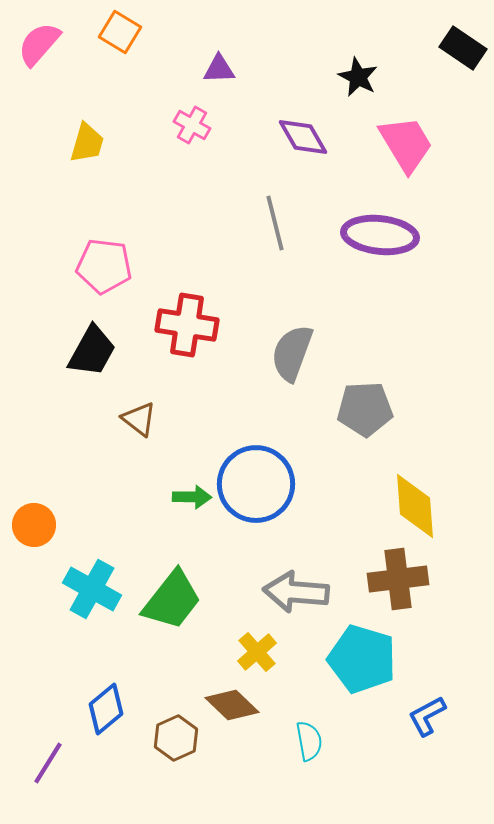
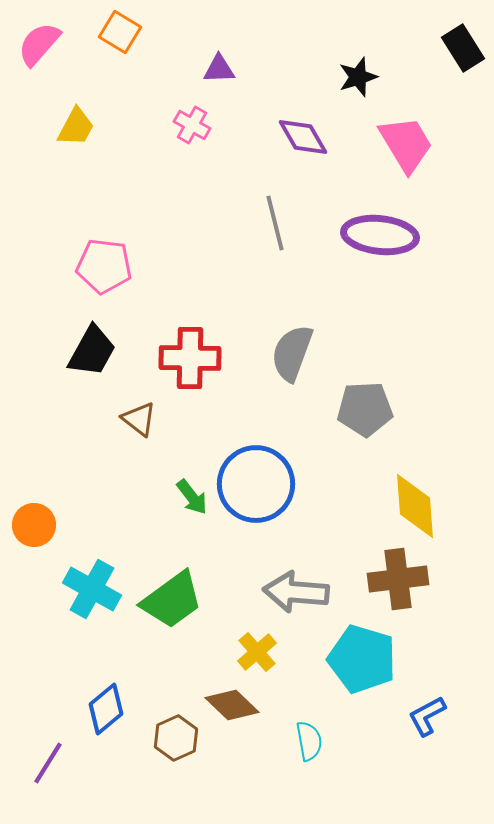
black rectangle: rotated 24 degrees clockwise
black star: rotated 27 degrees clockwise
yellow trapezoid: moved 11 px left, 16 px up; rotated 12 degrees clockwise
red cross: moved 3 px right, 33 px down; rotated 8 degrees counterclockwise
green arrow: rotated 51 degrees clockwise
green trapezoid: rotated 16 degrees clockwise
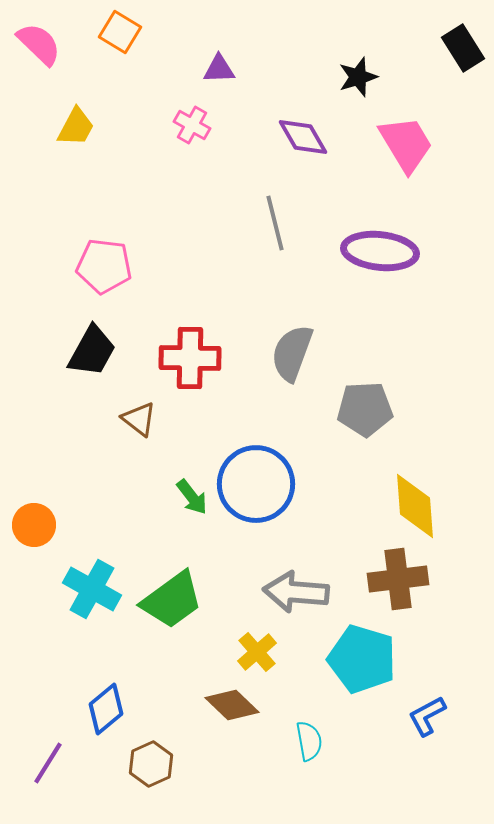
pink semicircle: rotated 93 degrees clockwise
purple ellipse: moved 16 px down
brown hexagon: moved 25 px left, 26 px down
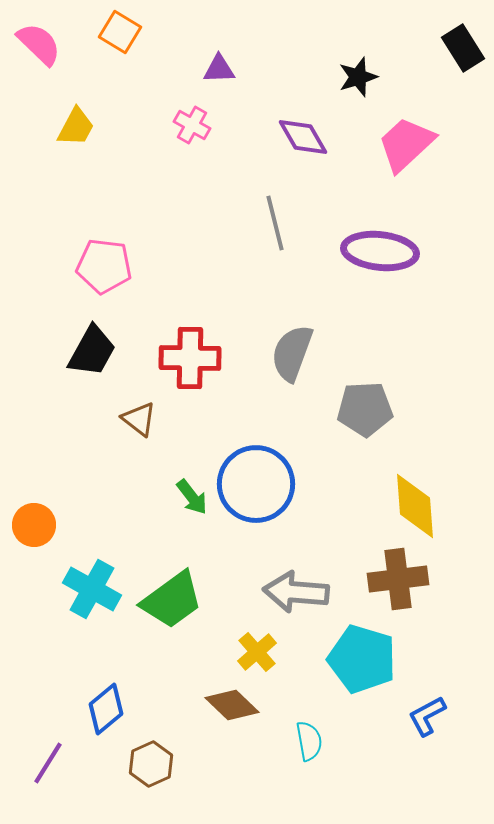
pink trapezoid: rotated 102 degrees counterclockwise
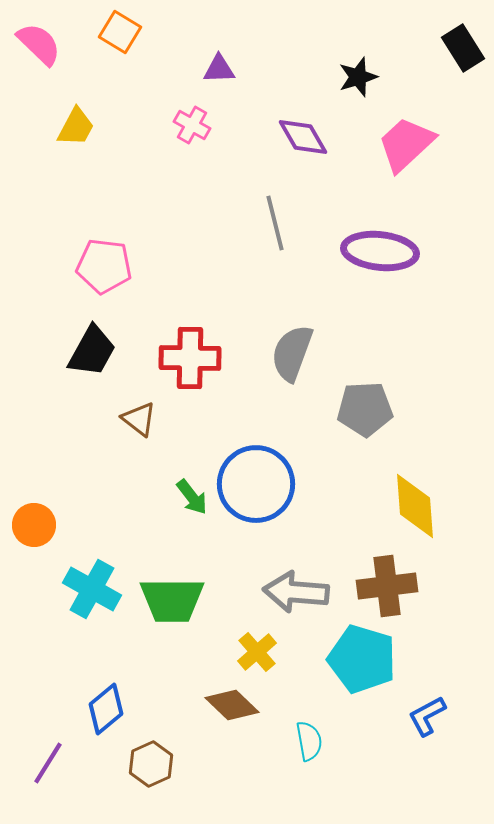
brown cross: moved 11 px left, 7 px down
green trapezoid: rotated 36 degrees clockwise
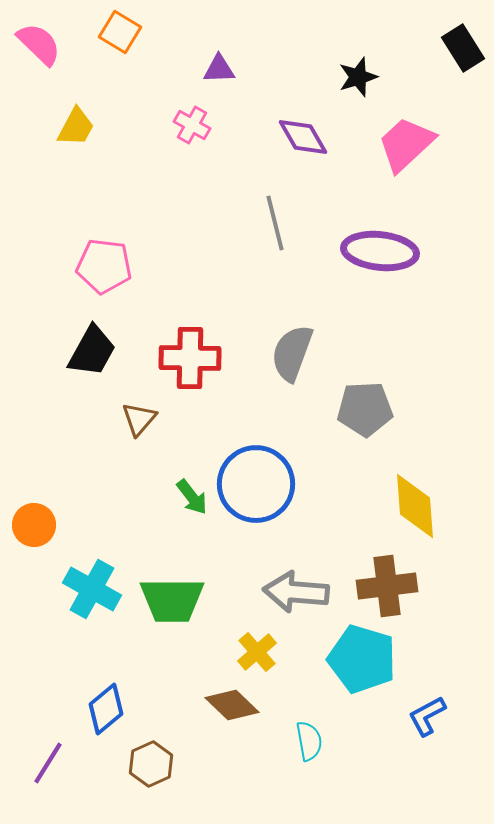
brown triangle: rotated 33 degrees clockwise
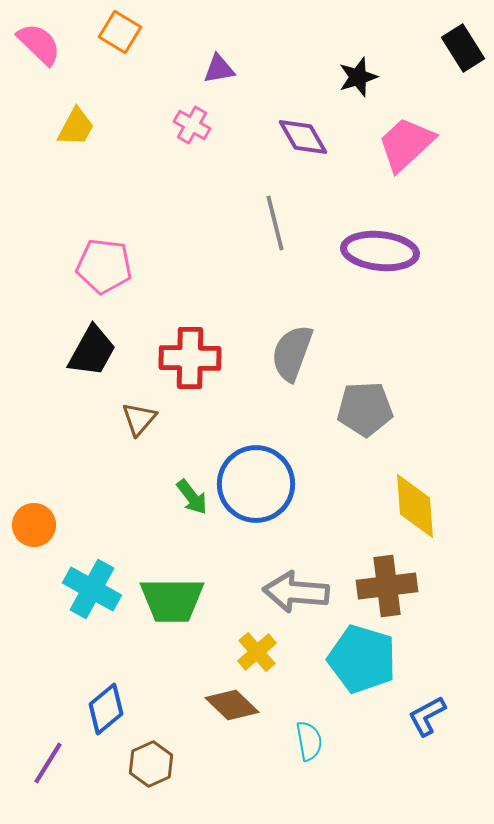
purple triangle: rotated 8 degrees counterclockwise
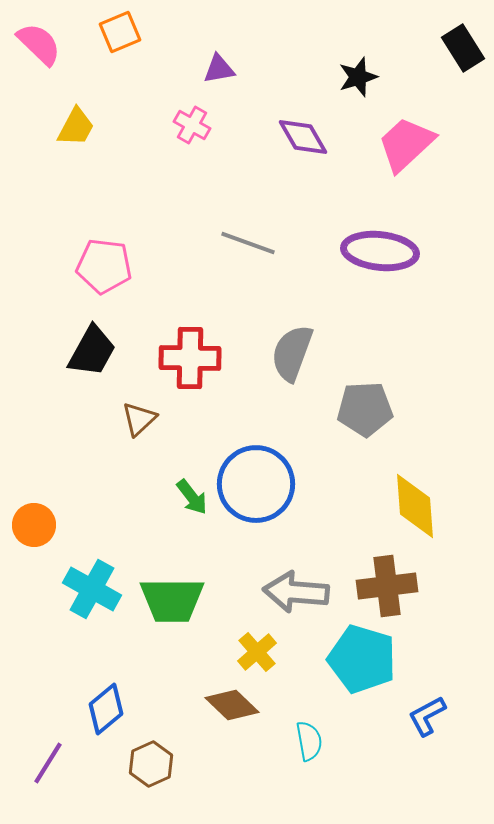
orange square: rotated 36 degrees clockwise
gray line: moved 27 px left, 20 px down; rotated 56 degrees counterclockwise
brown triangle: rotated 6 degrees clockwise
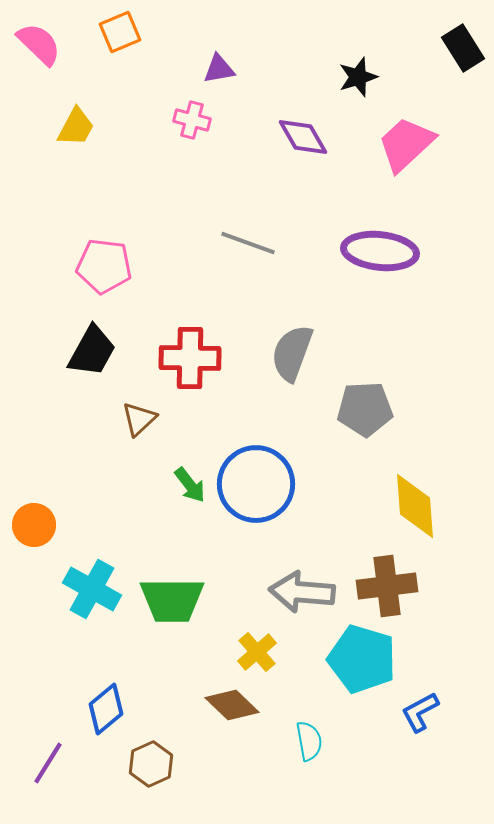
pink cross: moved 5 px up; rotated 15 degrees counterclockwise
green arrow: moved 2 px left, 12 px up
gray arrow: moved 6 px right
blue L-shape: moved 7 px left, 4 px up
